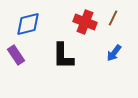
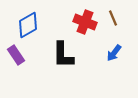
brown line: rotated 49 degrees counterclockwise
blue diamond: moved 1 px down; rotated 16 degrees counterclockwise
black L-shape: moved 1 px up
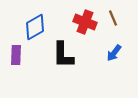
blue diamond: moved 7 px right, 2 px down
purple rectangle: rotated 36 degrees clockwise
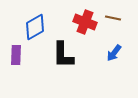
brown line: rotated 56 degrees counterclockwise
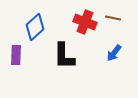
blue diamond: rotated 12 degrees counterclockwise
black L-shape: moved 1 px right, 1 px down
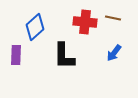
red cross: rotated 15 degrees counterclockwise
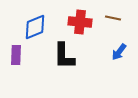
red cross: moved 5 px left
blue diamond: rotated 20 degrees clockwise
blue arrow: moved 5 px right, 1 px up
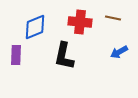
blue arrow: rotated 24 degrees clockwise
black L-shape: rotated 12 degrees clockwise
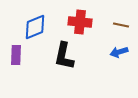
brown line: moved 8 px right, 7 px down
blue arrow: rotated 12 degrees clockwise
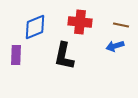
blue arrow: moved 4 px left, 6 px up
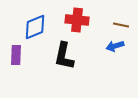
red cross: moved 3 px left, 2 px up
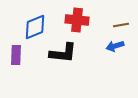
brown line: rotated 21 degrees counterclockwise
black L-shape: moved 1 px left, 3 px up; rotated 96 degrees counterclockwise
